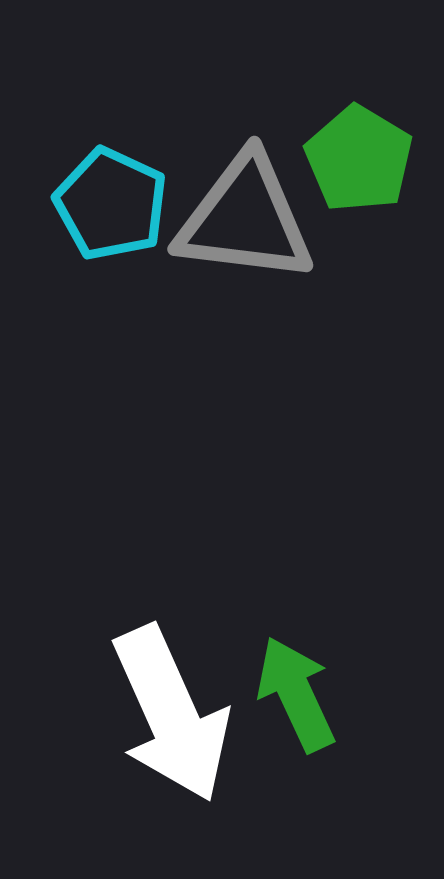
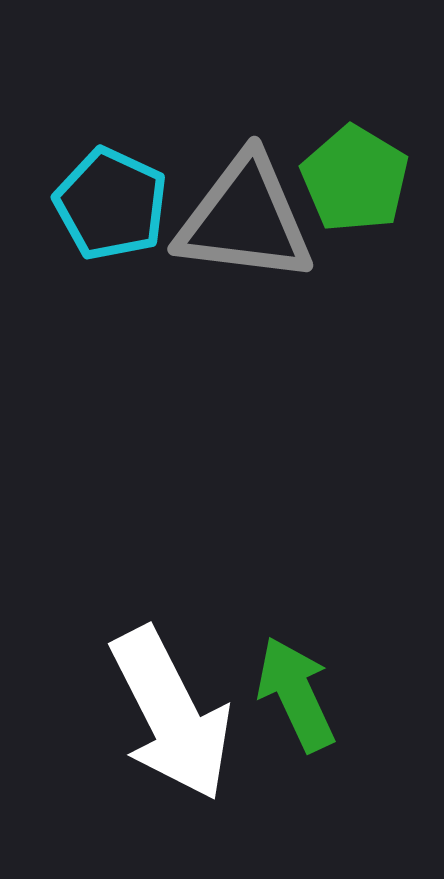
green pentagon: moved 4 px left, 20 px down
white arrow: rotated 3 degrees counterclockwise
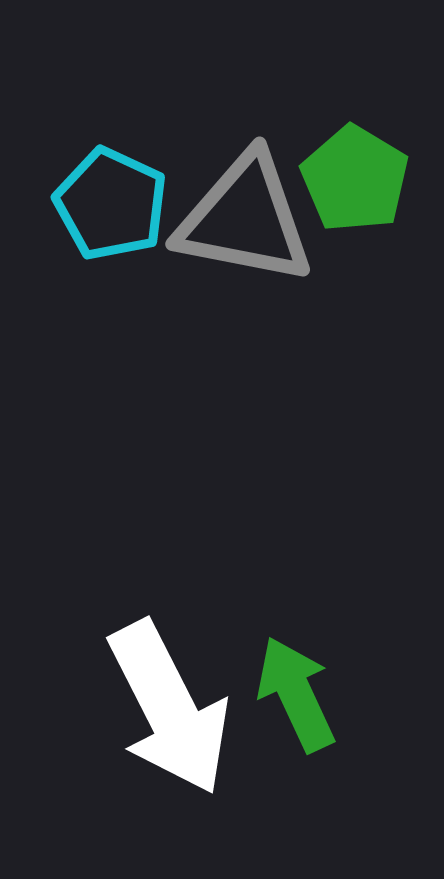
gray triangle: rotated 4 degrees clockwise
white arrow: moved 2 px left, 6 px up
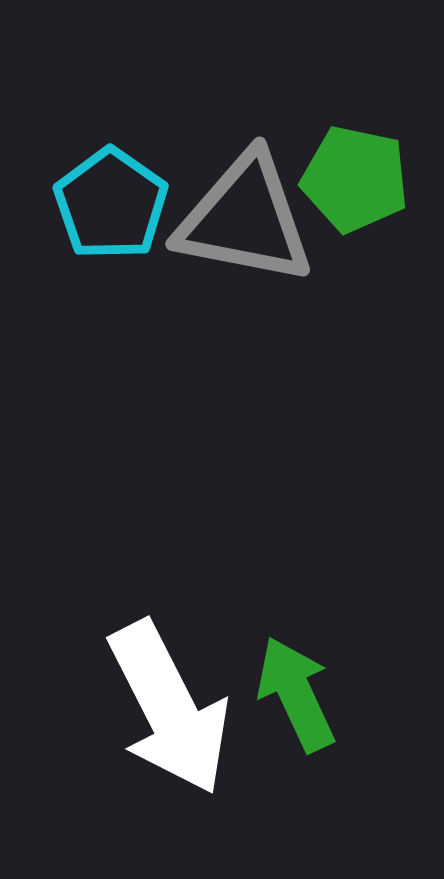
green pentagon: rotated 19 degrees counterclockwise
cyan pentagon: rotated 10 degrees clockwise
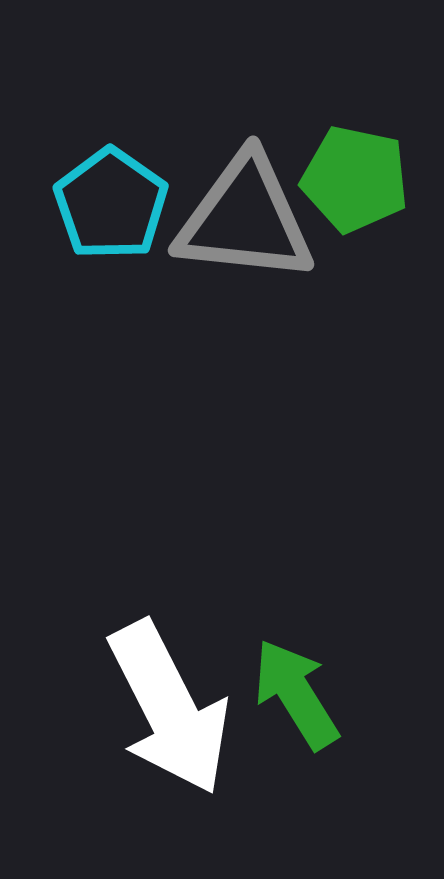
gray triangle: rotated 5 degrees counterclockwise
green arrow: rotated 7 degrees counterclockwise
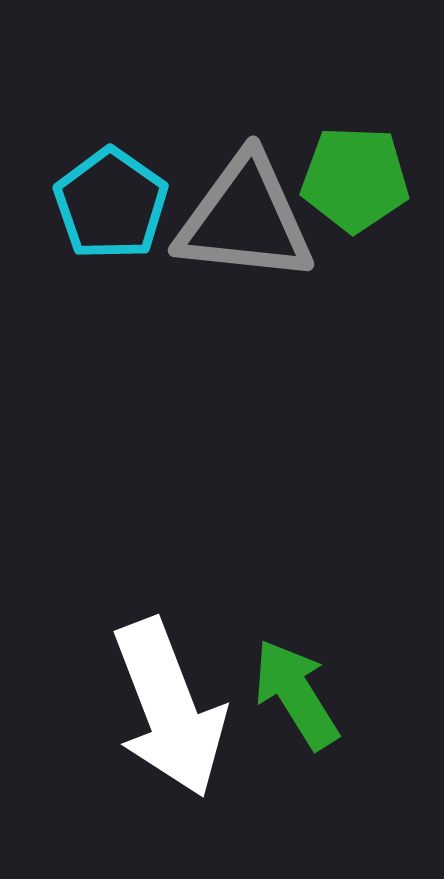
green pentagon: rotated 10 degrees counterclockwise
white arrow: rotated 6 degrees clockwise
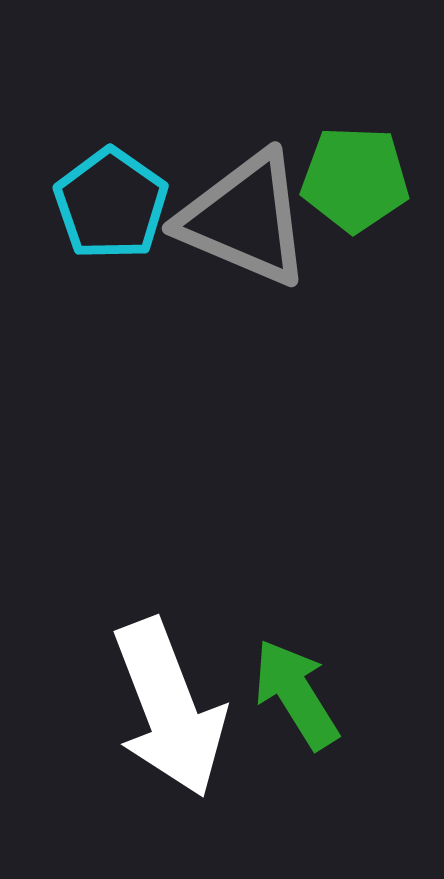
gray triangle: rotated 17 degrees clockwise
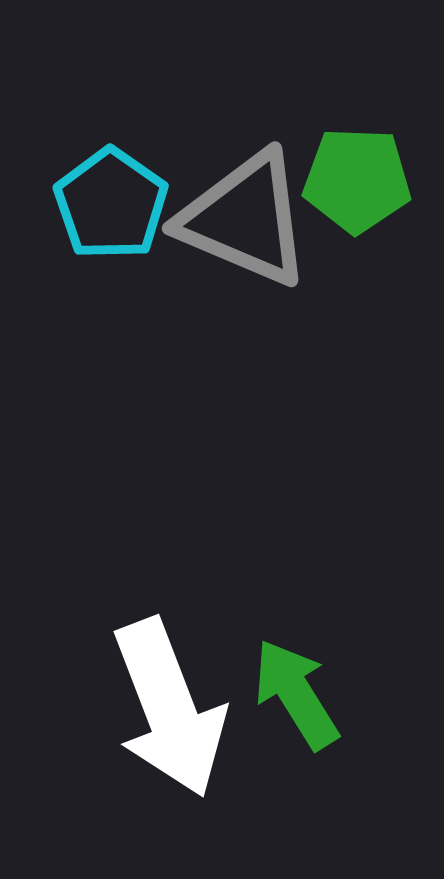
green pentagon: moved 2 px right, 1 px down
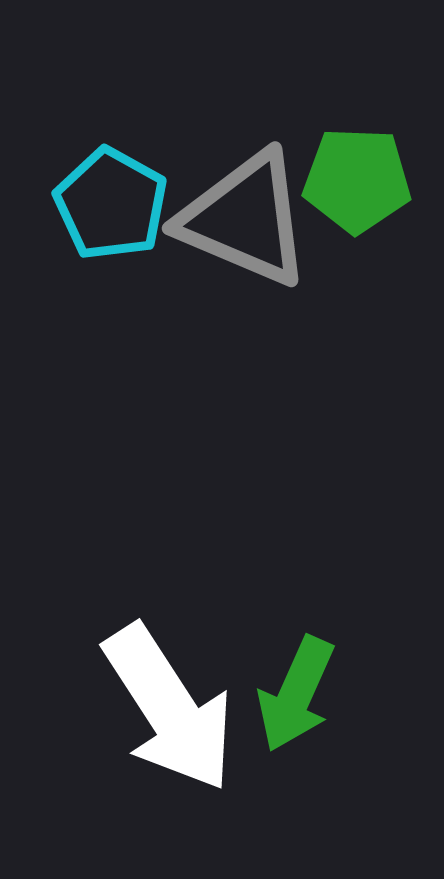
cyan pentagon: rotated 6 degrees counterclockwise
green arrow: rotated 124 degrees counterclockwise
white arrow: rotated 12 degrees counterclockwise
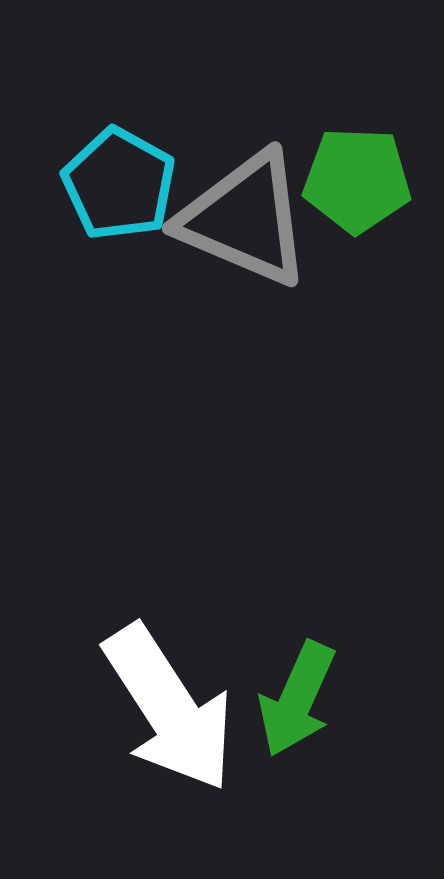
cyan pentagon: moved 8 px right, 20 px up
green arrow: moved 1 px right, 5 px down
